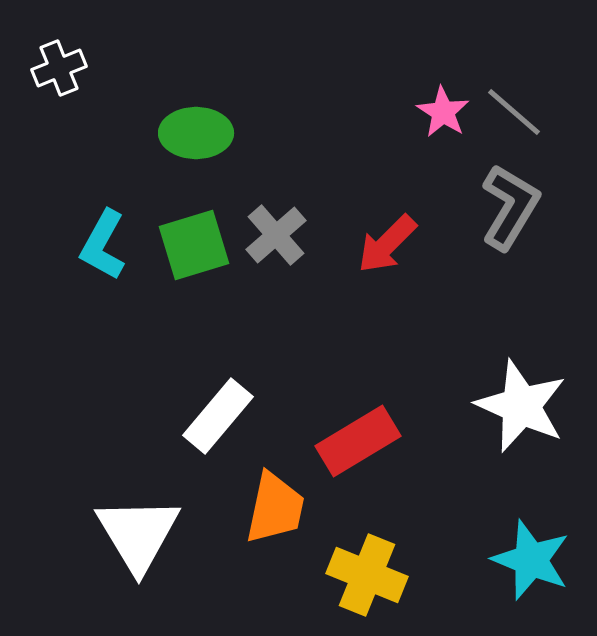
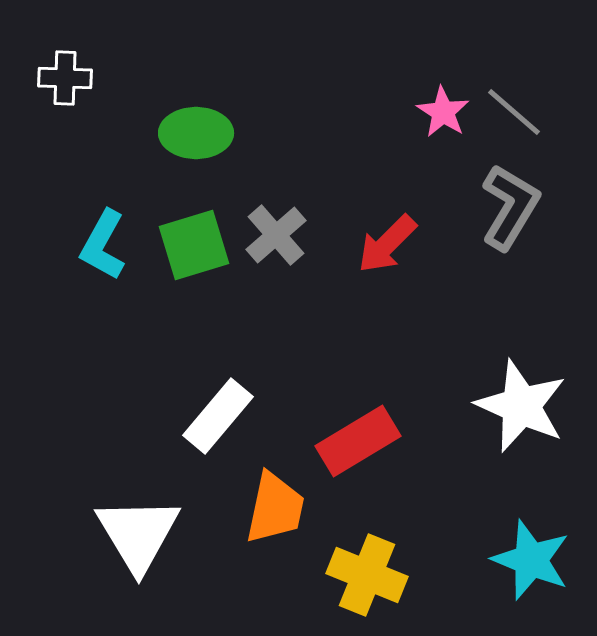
white cross: moved 6 px right, 10 px down; rotated 24 degrees clockwise
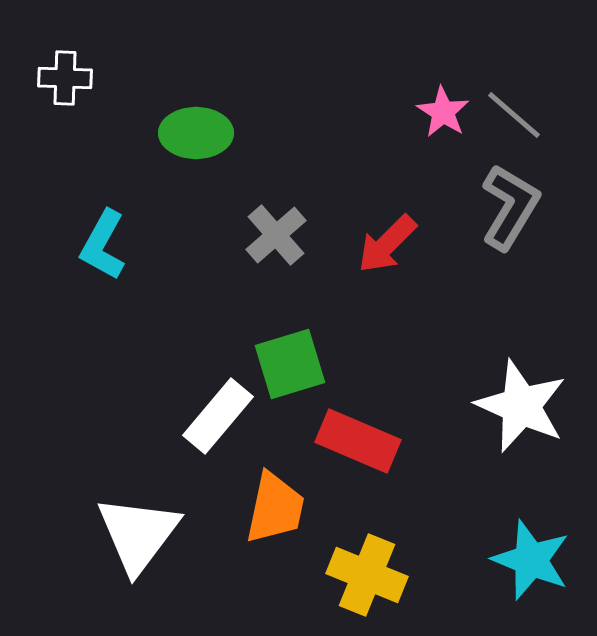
gray line: moved 3 px down
green square: moved 96 px right, 119 px down
red rectangle: rotated 54 degrees clockwise
white triangle: rotated 8 degrees clockwise
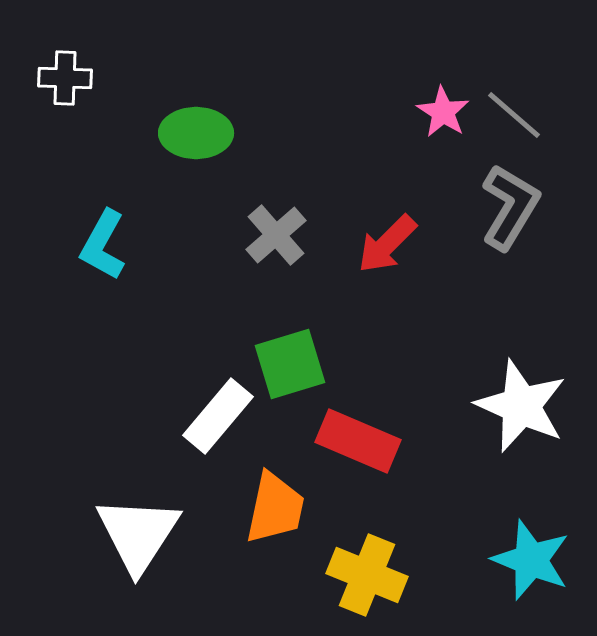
white triangle: rotated 4 degrees counterclockwise
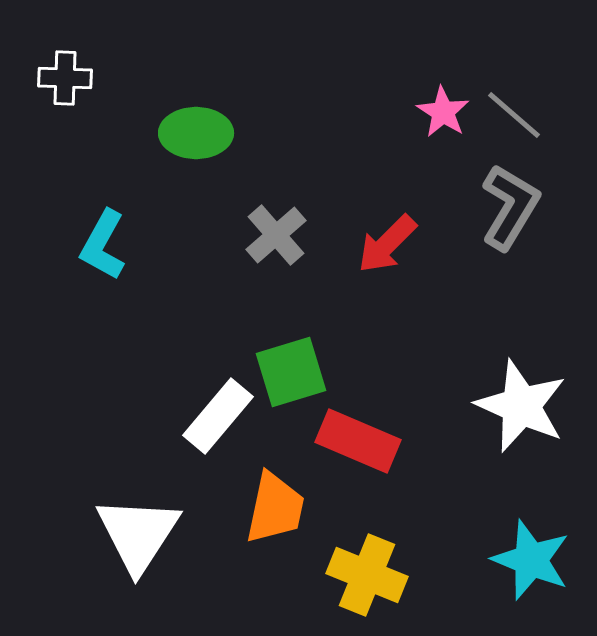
green square: moved 1 px right, 8 px down
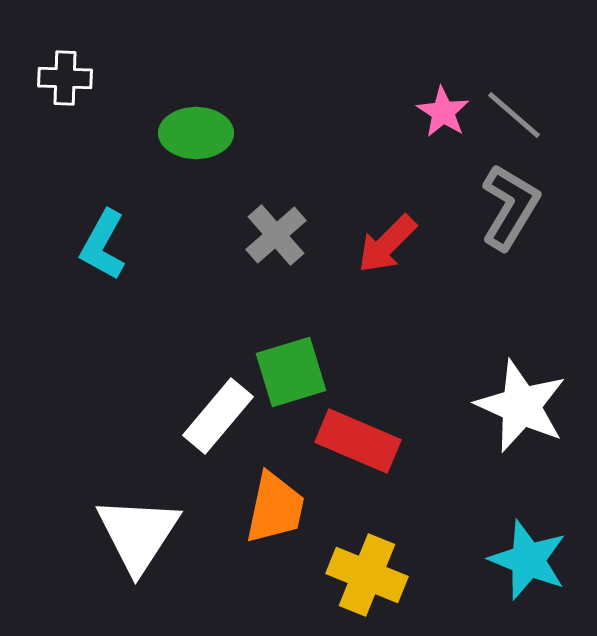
cyan star: moved 3 px left
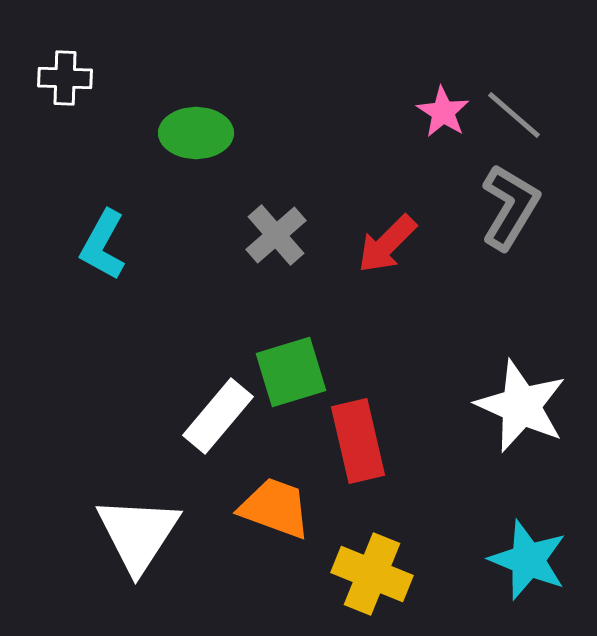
red rectangle: rotated 54 degrees clockwise
orange trapezoid: rotated 82 degrees counterclockwise
yellow cross: moved 5 px right, 1 px up
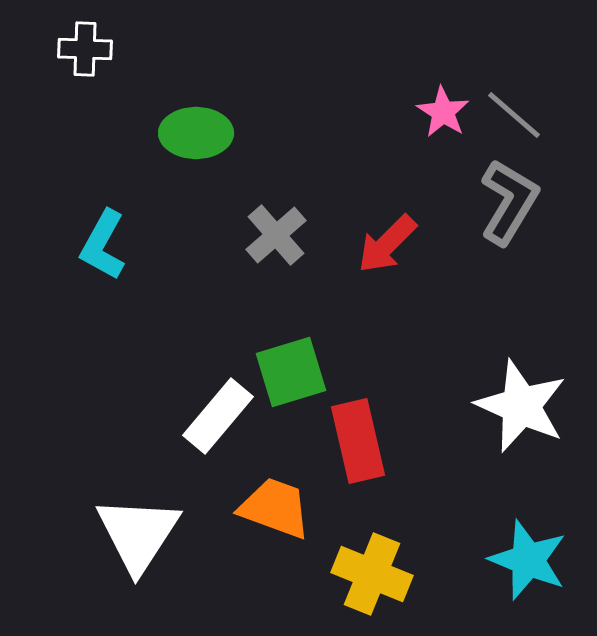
white cross: moved 20 px right, 29 px up
gray L-shape: moved 1 px left, 5 px up
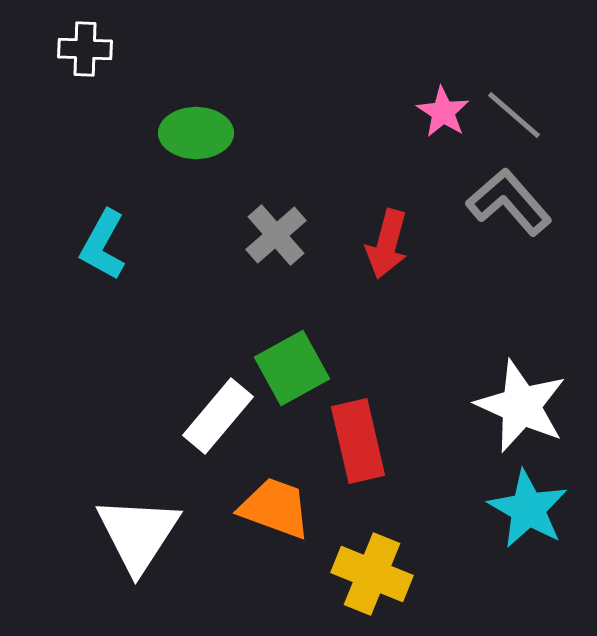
gray L-shape: rotated 72 degrees counterclockwise
red arrow: rotated 30 degrees counterclockwise
green square: moved 1 px right, 4 px up; rotated 12 degrees counterclockwise
cyan star: moved 51 px up; rotated 8 degrees clockwise
